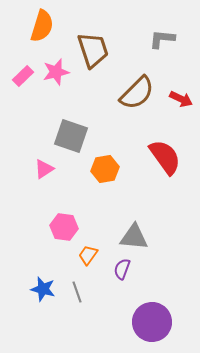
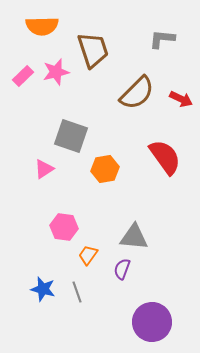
orange semicircle: rotated 72 degrees clockwise
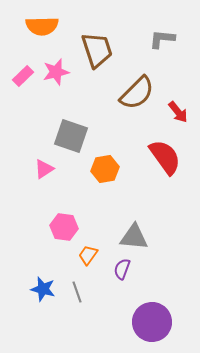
brown trapezoid: moved 4 px right
red arrow: moved 3 px left, 13 px down; rotated 25 degrees clockwise
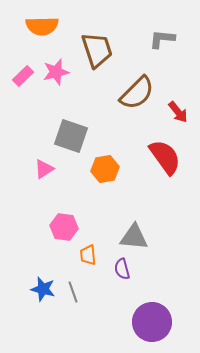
orange trapezoid: rotated 40 degrees counterclockwise
purple semicircle: rotated 35 degrees counterclockwise
gray line: moved 4 px left
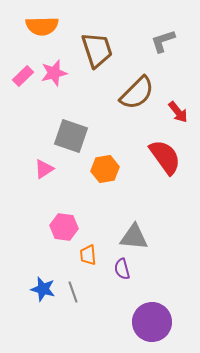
gray L-shape: moved 1 px right, 2 px down; rotated 24 degrees counterclockwise
pink star: moved 2 px left, 1 px down
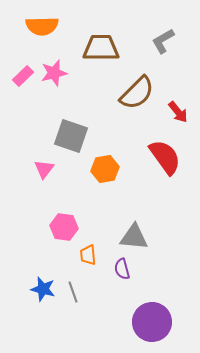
gray L-shape: rotated 12 degrees counterclockwise
brown trapezoid: moved 4 px right, 2 px up; rotated 72 degrees counterclockwise
pink triangle: rotated 20 degrees counterclockwise
